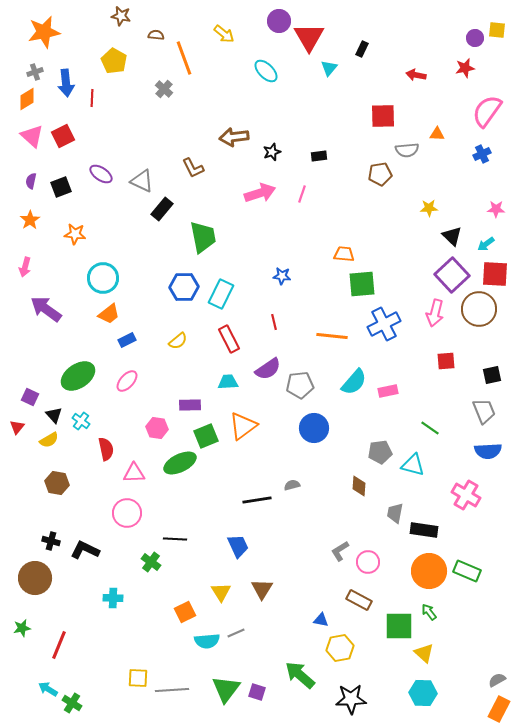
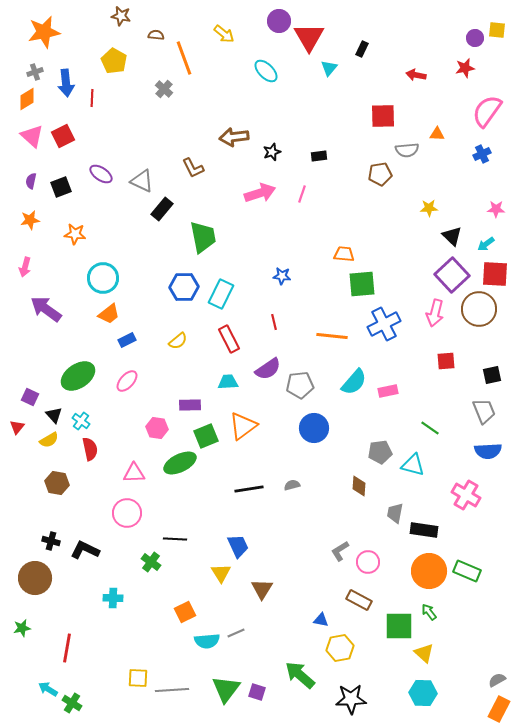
orange star at (30, 220): rotated 24 degrees clockwise
red semicircle at (106, 449): moved 16 px left
black line at (257, 500): moved 8 px left, 11 px up
yellow triangle at (221, 592): moved 19 px up
red line at (59, 645): moved 8 px right, 3 px down; rotated 12 degrees counterclockwise
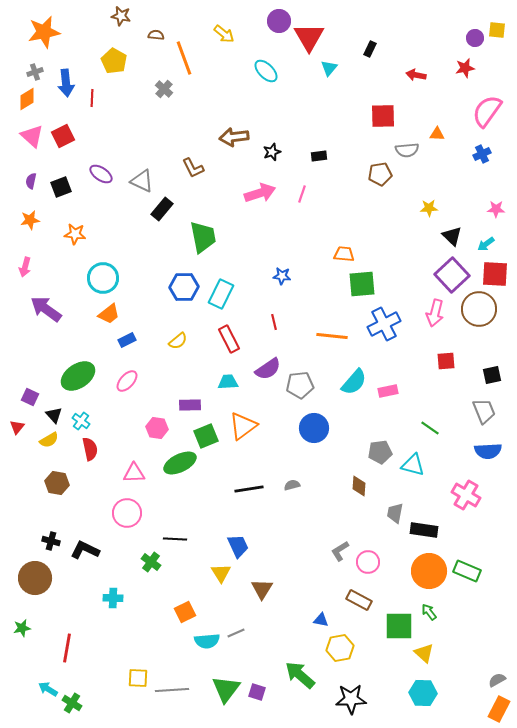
black rectangle at (362, 49): moved 8 px right
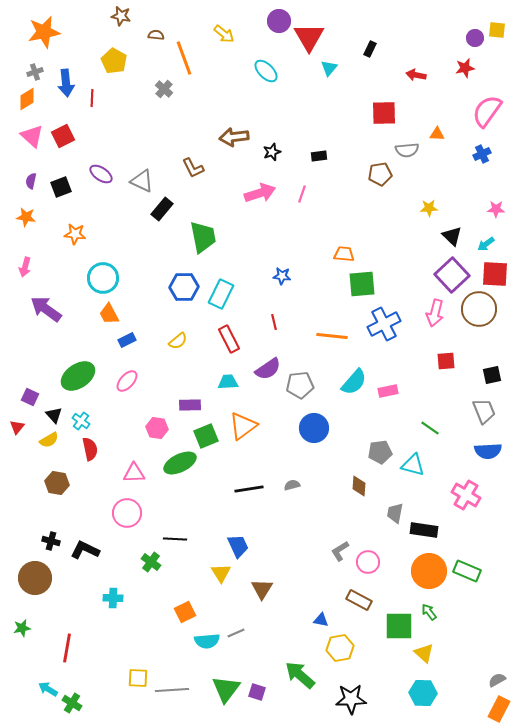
red square at (383, 116): moved 1 px right, 3 px up
orange star at (30, 220): moved 4 px left, 3 px up; rotated 18 degrees clockwise
orange trapezoid at (109, 314): rotated 100 degrees clockwise
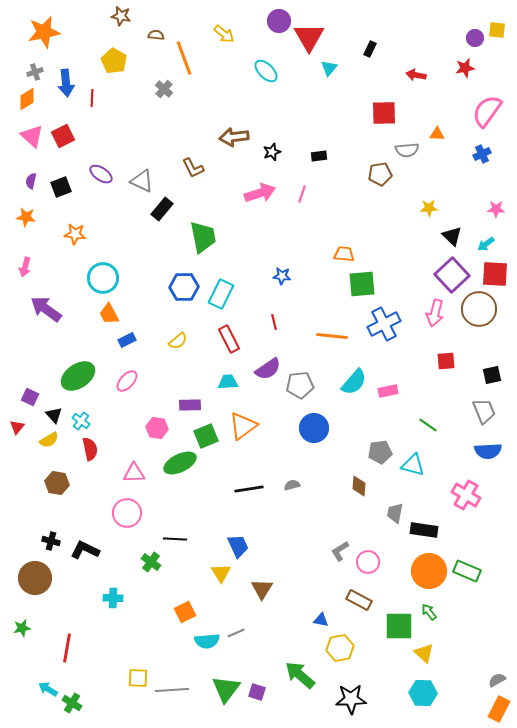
green line at (430, 428): moved 2 px left, 3 px up
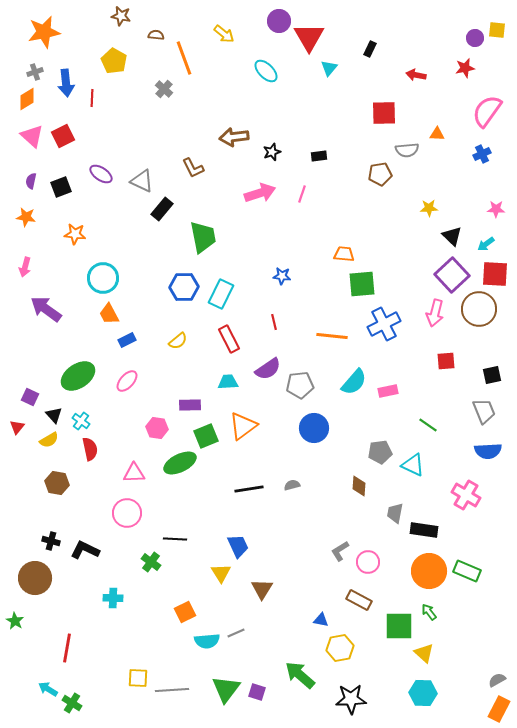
cyan triangle at (413, 465): rotated 10 degrees clockwise
green star at (22, 628): moved 7 px left, 7 px up; rotated 30 degrees counterclockwise
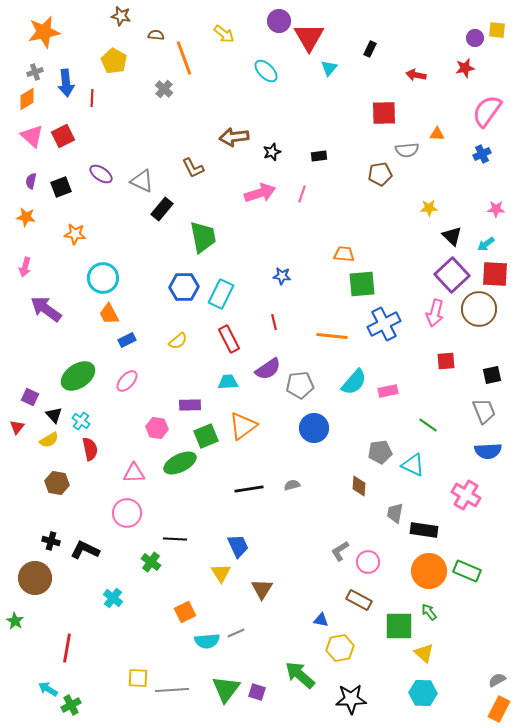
cyan cross at (113, 598): rotated 36 degrees clockwise
green cross at (72, 703): moved 1 px left, 2 px down; rotated 30 degrees clockwise
